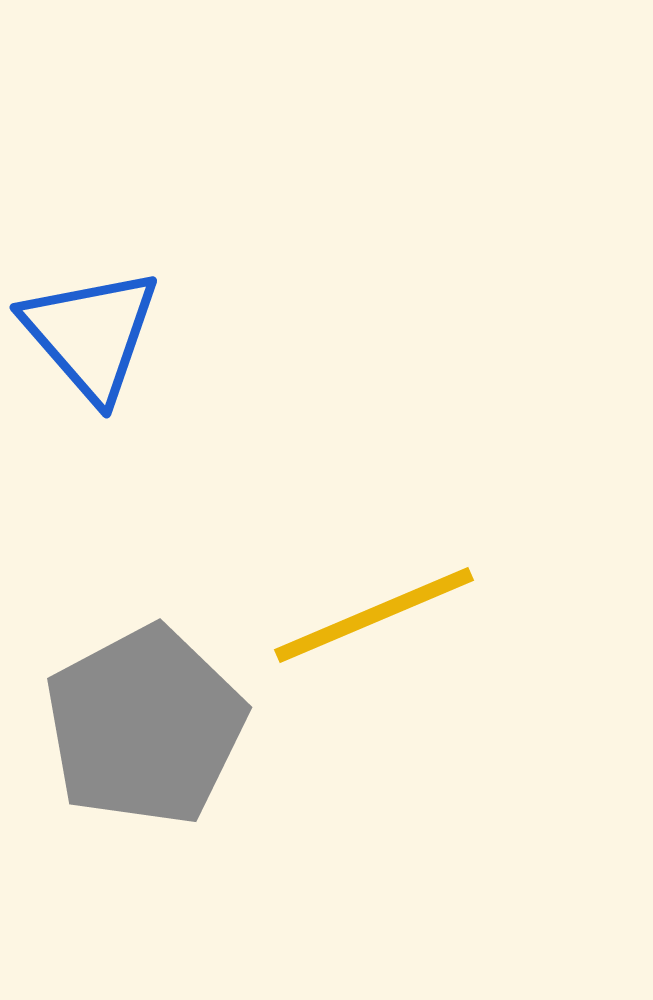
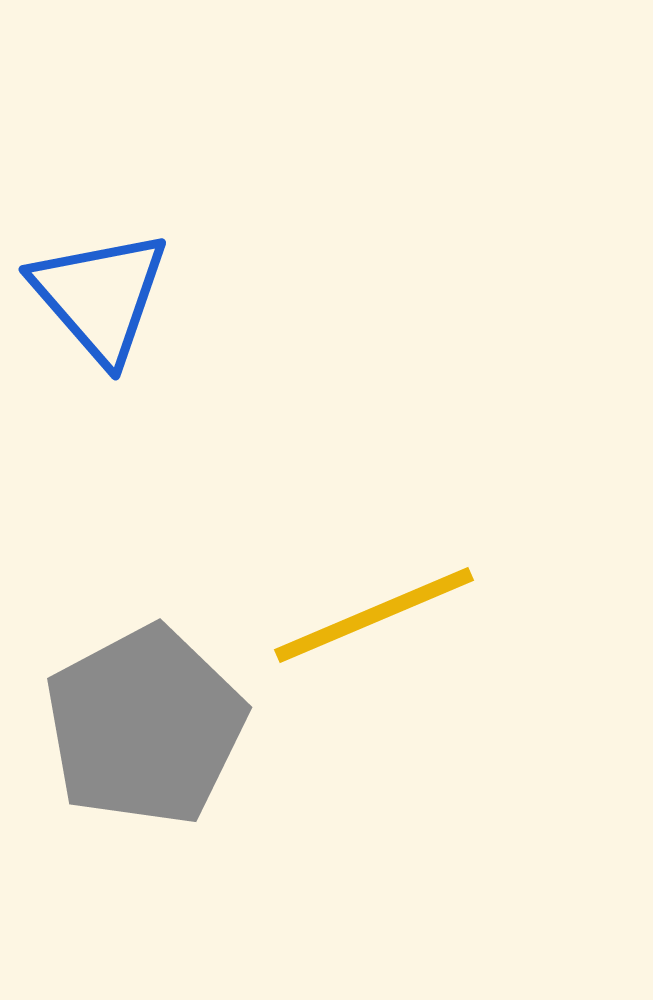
blue triangle: moved 9 px right, 38 px up
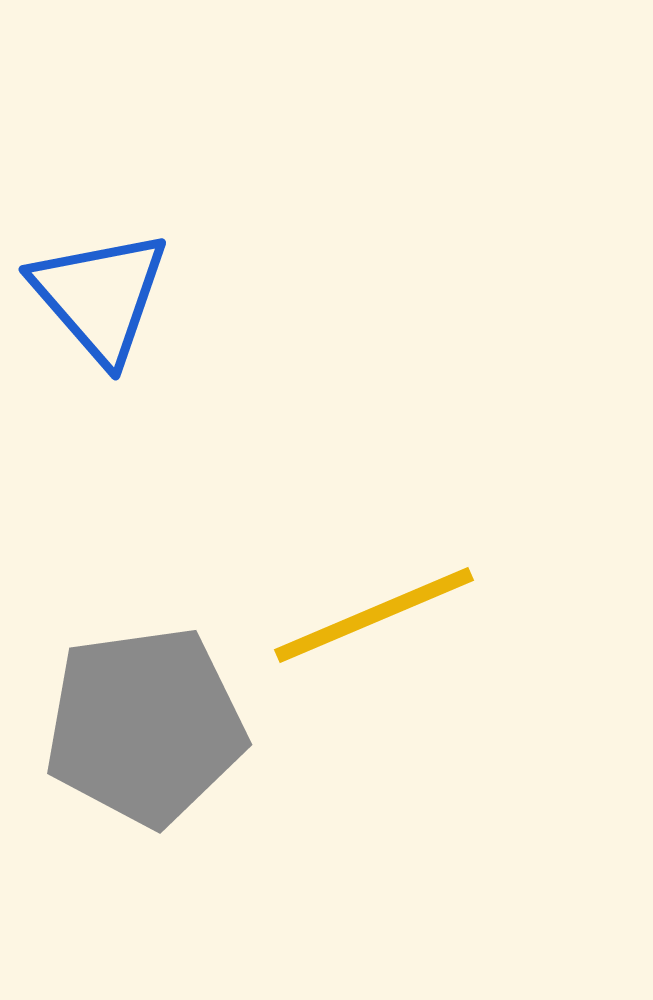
gray pentagon: rotated 20 degrees clockwise
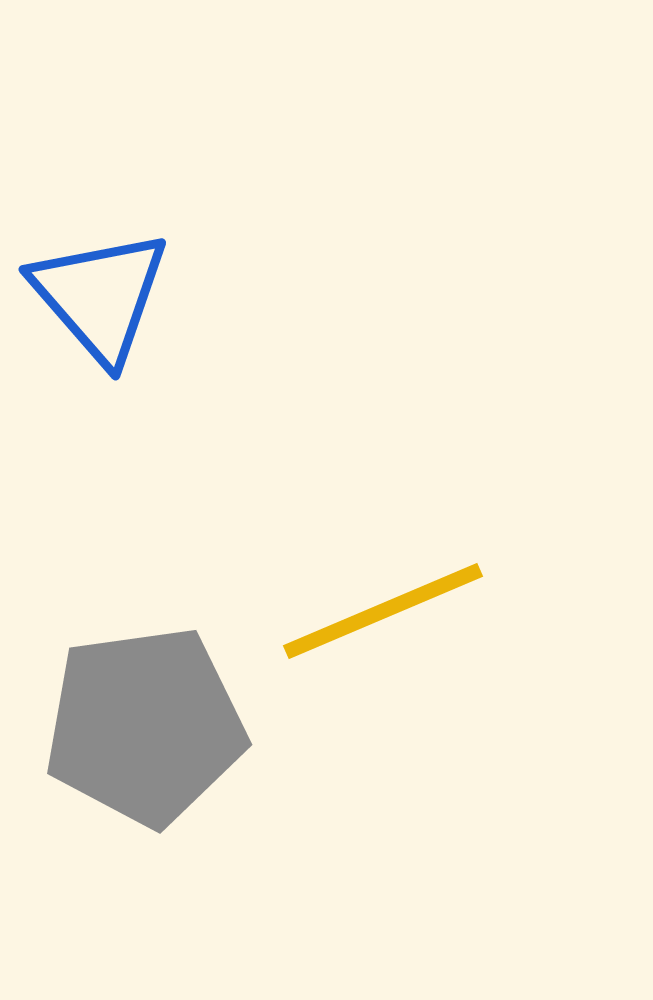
yellow line: moved 9 px right, 4 px up
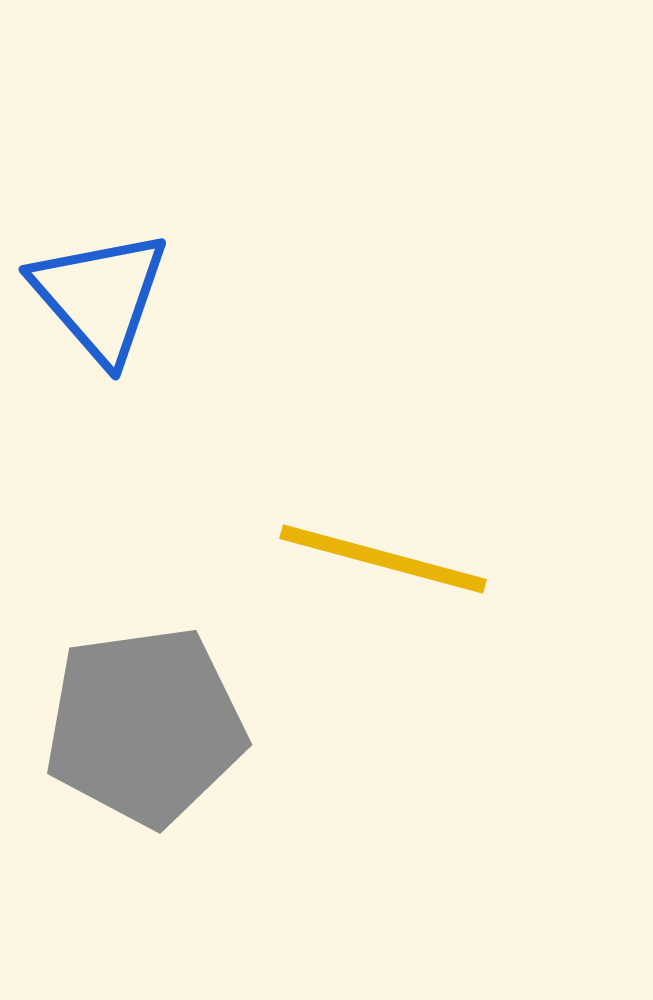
yellow line: moved 52 px up; rotated 38 degrees clockwise
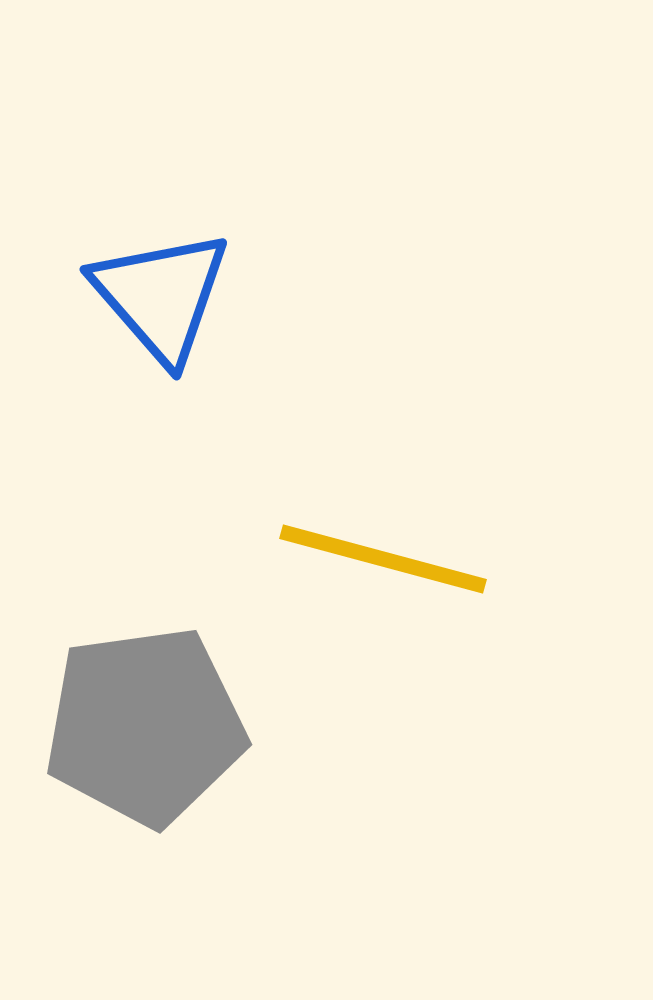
blue triangle: moved 61 px right
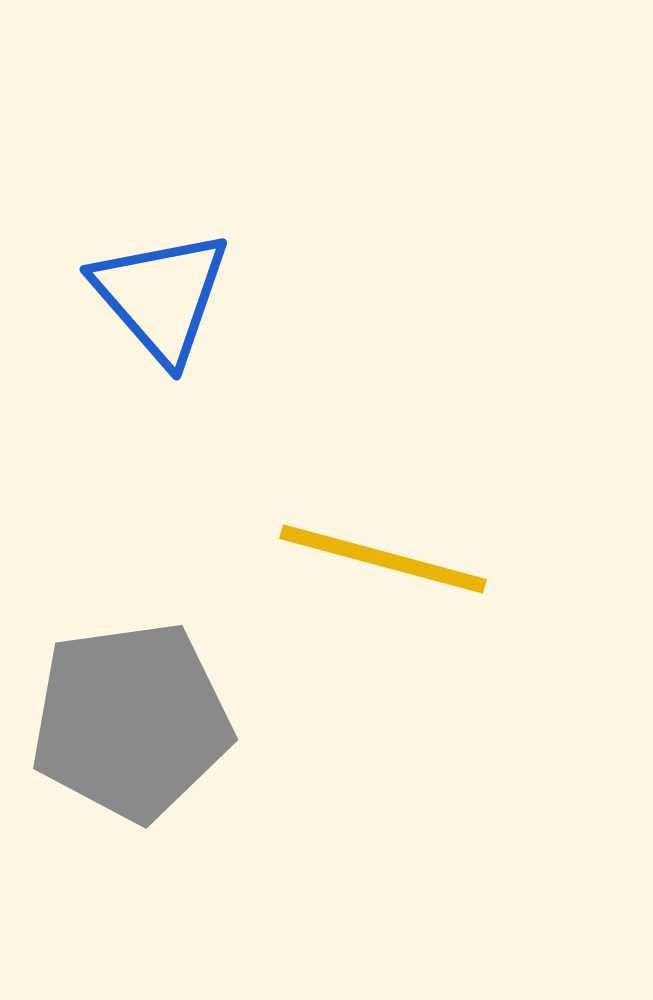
gray pentagon: moved 14 px left, 5 px up
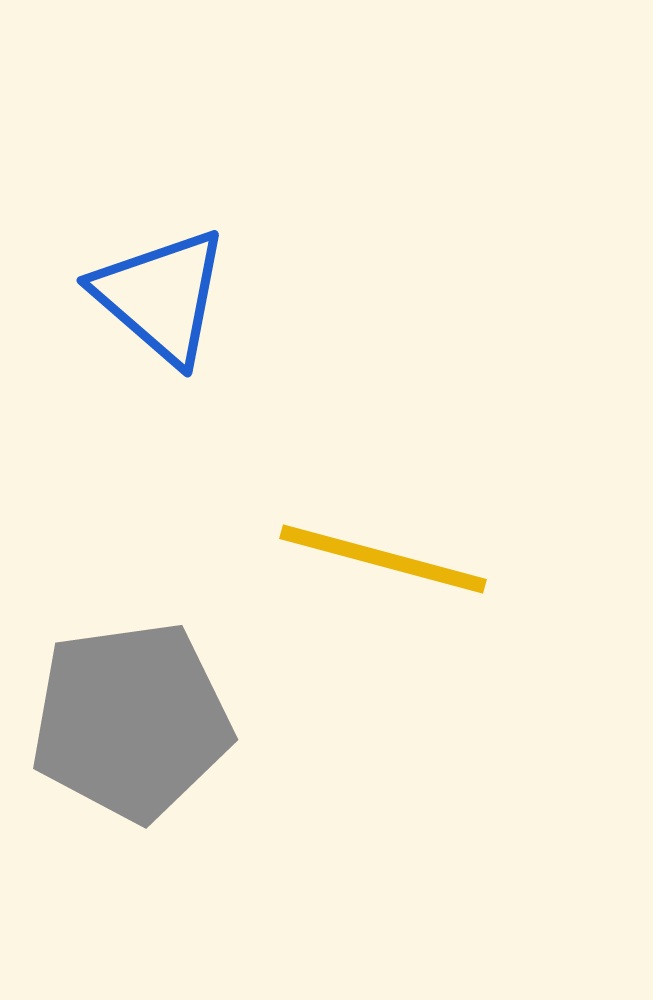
blue triangle: rotated 8 degrees counterclockwise
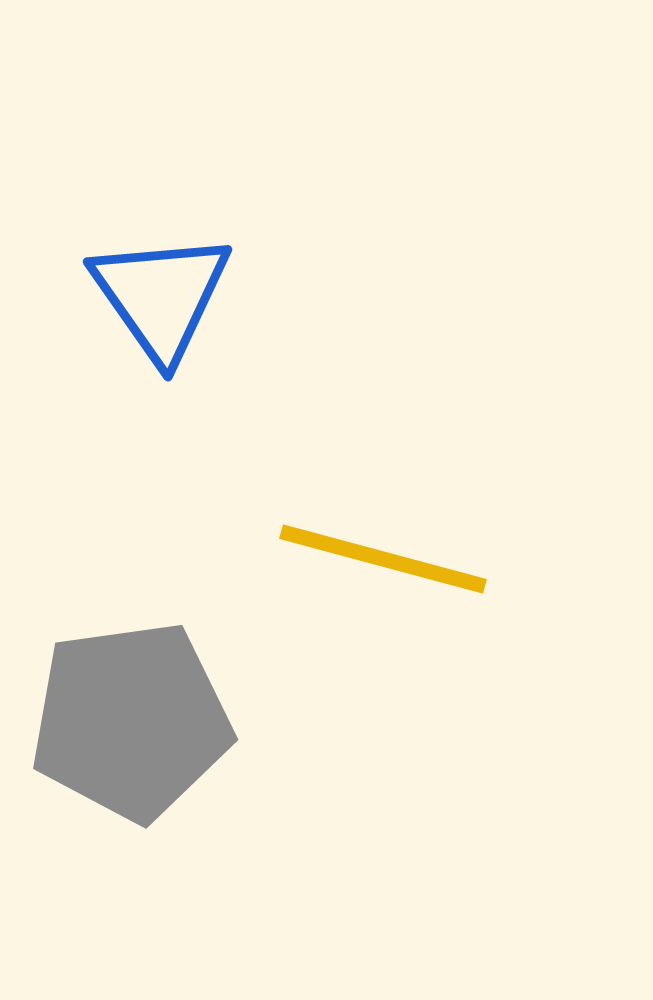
blue triangle: rotated 14 degrees clockwise
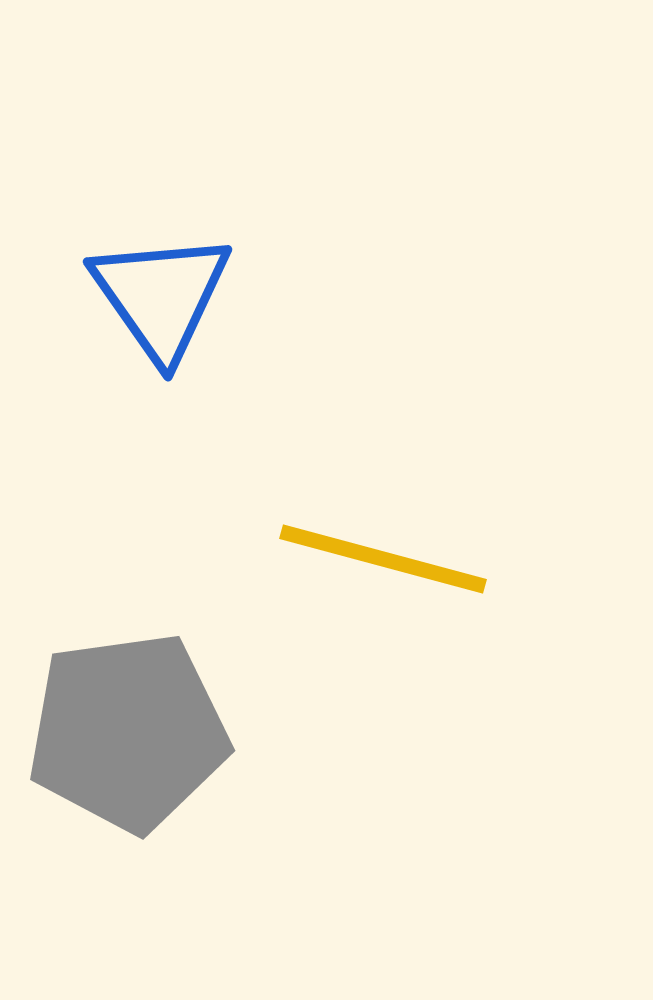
gray pentagon: moved 3 px left, 11 px down
